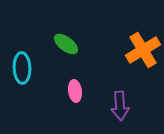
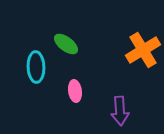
cyan ellipse: moved 14 px right, 1 px up
purple arrow: moved 5 px down
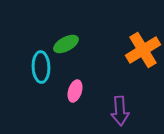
green ellipse: rotated 65 degrees counterclockwise
cyan ellipse: moved 5 px right
pink ellipse: rotated 25 degrees clockwise
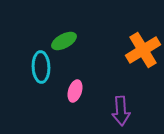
green ellipse: moved 2 px left, 3 px up
purple arrow: moved 1 px right
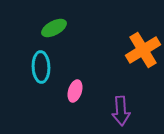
green ellipse: moved 10 px left, 13 px up
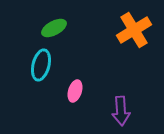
orange cross: moved 9 px left, 20 px up
cyan ellipse: moved 2 px up; rotated 16 degrees clockwise
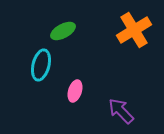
green ellipse: moved 9 px right, 3 px down
purple arrow: rotated 140 degrees clockwise
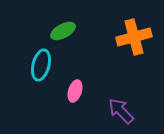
orange cross: moved 7 px down; rotated 16 degrees clockwise
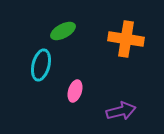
orange cross: moved 8 px left, 2 px down; rotated 24 degrees clockwise
purple arrow: rotated 120 degrees clockwise
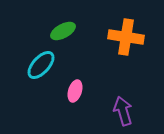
orange cross: moved 2 px up
cyan ellipse: rotated 28 degrees clockwise
purple arrow: moved 2 px right; rotated 92 degrees counterclockwise
